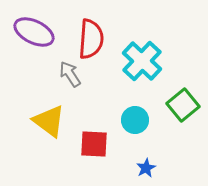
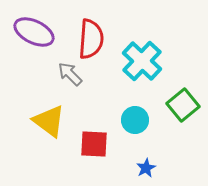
gray arrow: rotated 12 degrees counterclockwise
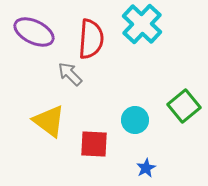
cyan cross: moved 37 px up
green square: moved 1 px right, 1 px down
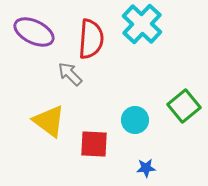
blue star: rotated 24 degrees clockwise
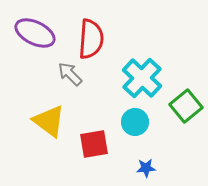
cyan cross: moved 54 px down
purple ellipse: moved 1 px right, 1 px down
green square: moved 2 px right
cyan circle: moved 2 px down
red square: rotated 12 degrees counterclockwise
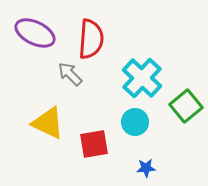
yellow triangle: moved 1 px left, 2 px down; rotated 12 degrees counterclockwise
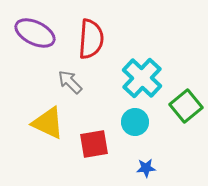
gray arrow: moved 8 px down
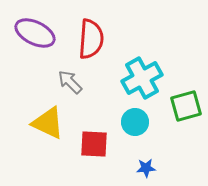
cyan cross: rotated 18 degrees clockwise
green square: rotated 24 degrees clockwise
red square: rotated 12 degrees clockwise
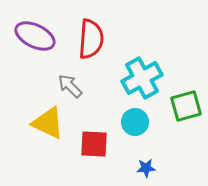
purple ellipse: moved 3 px down
gray arrow: moved 4 px down
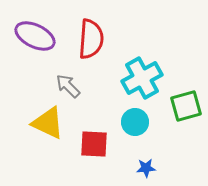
gray arrow: moved 2 px left
